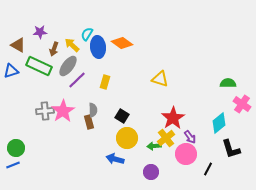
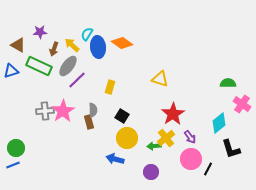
yellow rectangle: moved 5 px right, 5 px down
red star: moved 4 px up
pink circle: moved 5 px right, 5 px down
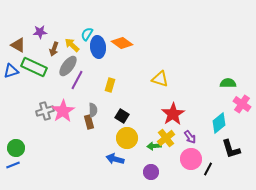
green rectangle: moved 5 px left, 1 px down
purple line: rotated 18 degrees counterclockwise
yellow rectangle: moved 2 px up
gray cross: rotated 12 degrees counterclockwise
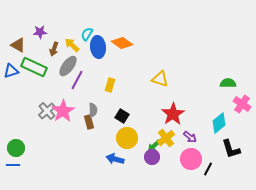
gray cross: moved 2 px right; rotated 24 degrees counterclockwise
purple arrow: rotated 16 degrees counterclockwise
green arrow: rotated 40 degrees counterclockwise
blue line: rotated 24 degrees clockwise
purple circle: moved 1 px right, 15 px up
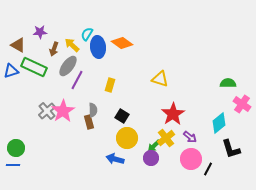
purple circle: moved 1 px left, 1 px down
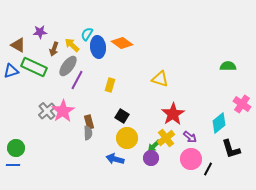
green semicircle: moved 17 px up
gray semicircle: moved 5 px left, 23 px down
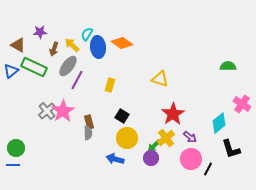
blue triangle: rotated 21 degrees counterclockwise
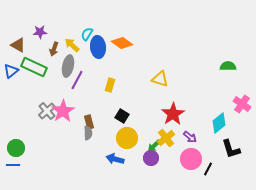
gray ellipse: rotated 25 degrees counterclockwise
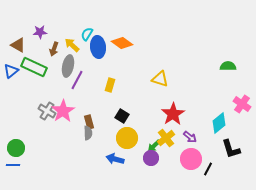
gray cross: rotated 18 degrees counterclockwise
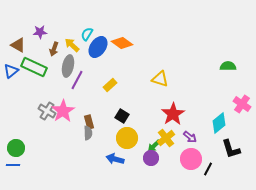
blue ellipse: rotated 40 degrees clockwise
yellow rectangle: rotated 32 degrees clockwise
